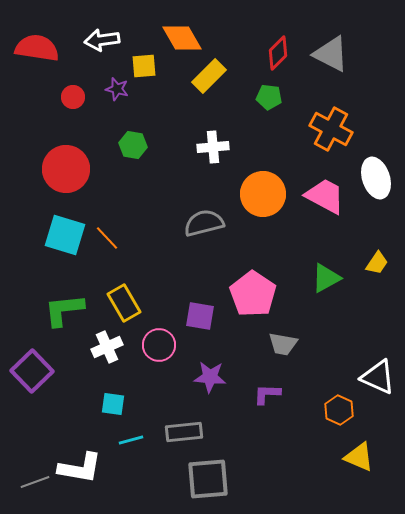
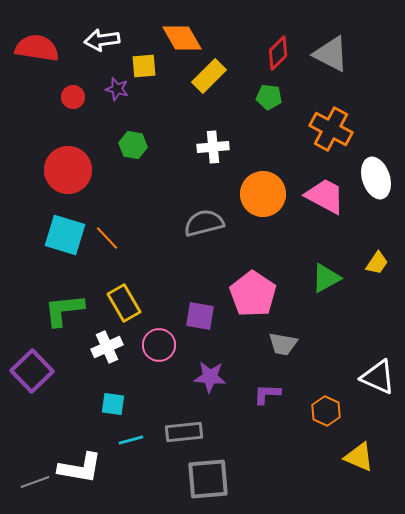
red circle at (66, 169): moved 2 px right, 1 px down
orange hexagon at (339, 410): moved 13 px left, 1 px down
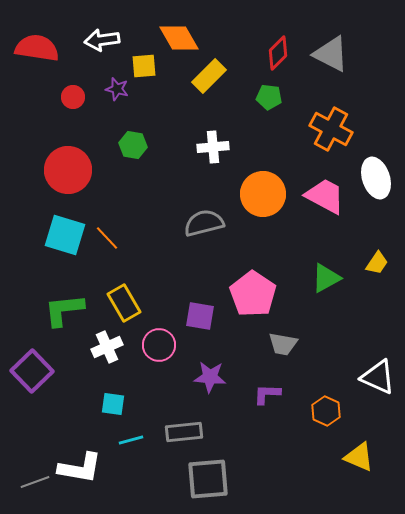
orange diamond at (182, 38): moved 3 px left
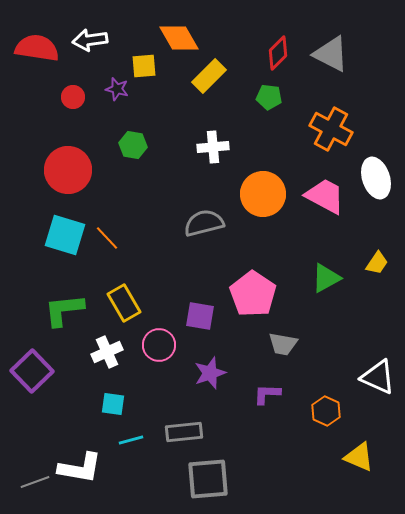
white arrow at (102, 40): moved 12 px left
white cross at (107, 347): moved 5 px down
purple star at (210, 377): moved 4 px up; rotated 24 degrees counterclockwise
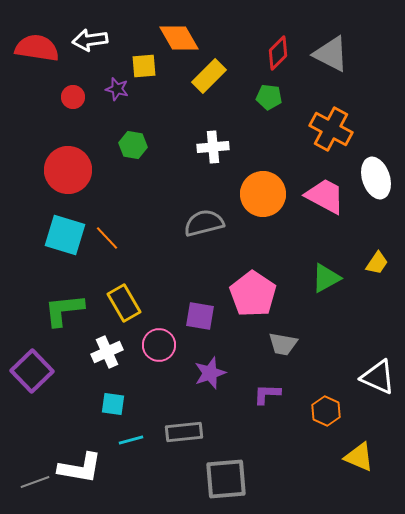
gray square at (208, 479): moved 18 px right
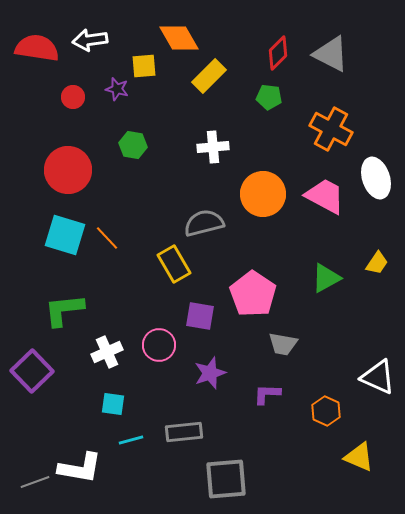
yellow rectangle at (124, 303): moved 50 px right, 39 px up
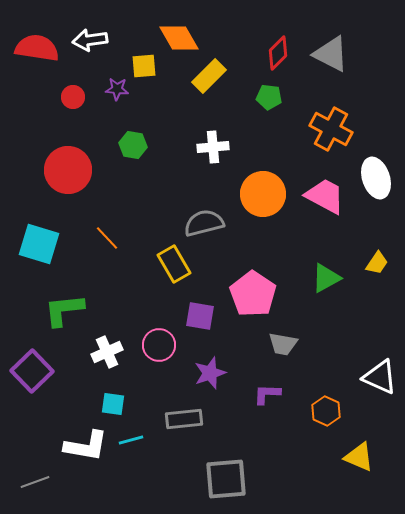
purple star at (117, 89): rotated 10 degrees counterclockwise
cyan square at (65, 235): moved 26 px left, 9 px down
white triangle at (378, 377): moved 2 px right
gray rectangle at (184, 432): moved 13 px up
white L-shape at (80, 468): moved 6 px right, 22 px up
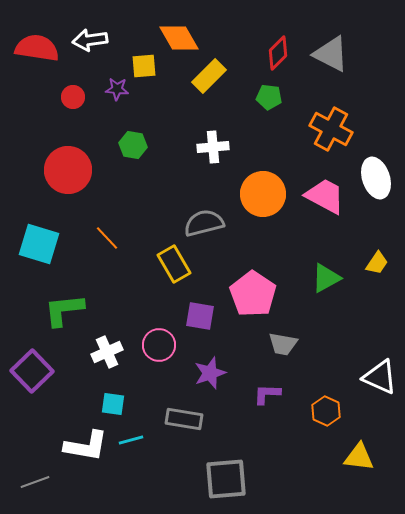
gray rectangle at (184, 419): rotated 15 degrees clockwise
yellow triangle at (359, 457): rotated 16 degrees counterclockwise
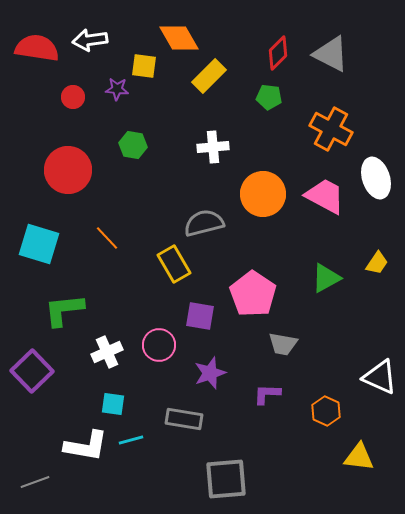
yellow square at (144, 66): rotated 12 degrees clockwise
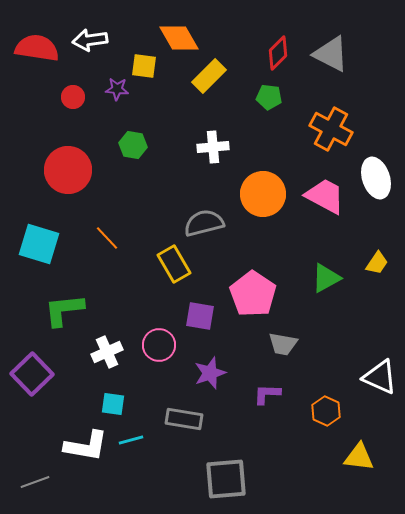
purple square at (32, 371): moved 3 px down
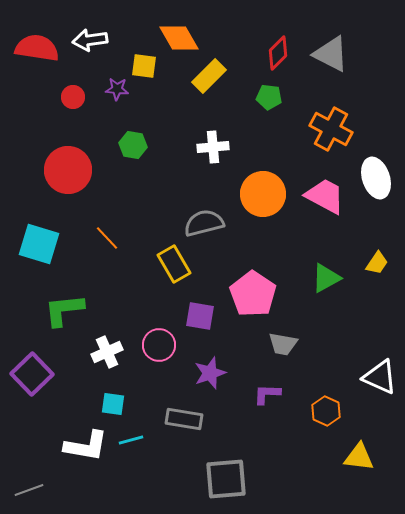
gray line at (35, 482): moved 6 px left, 8 px down
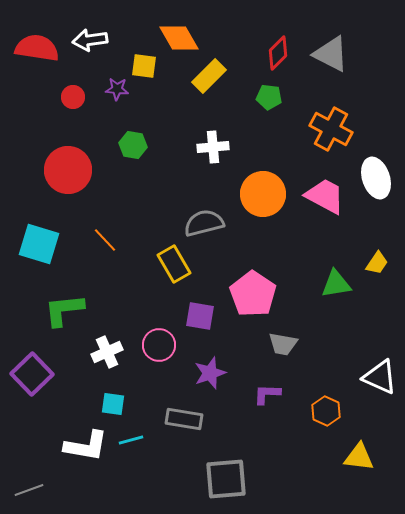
orange line at (107, 238): moved 2 px left, 2 px down
green triangle at (326, 278): moved 10 px right, 6 px down; rotated 20 degrees clockwise
